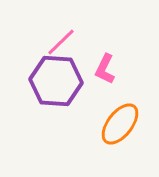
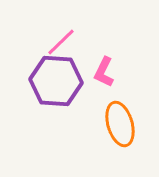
pink L-shape: moved 1 px left, 3 px down
orange ellipse: rotated 54 degrees counterclockwise
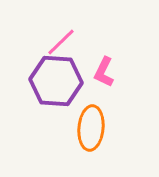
orange ellipse: moved 29 px left, 4 px down; rotated 21 degrees clockwise
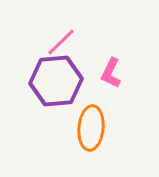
pink L-shape: moved 7 px right, 1 px down
purple hexagon: rotated 9 degrees counterclockwise
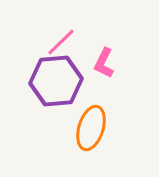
pink L-shape: moved 7 px left, 10 px up
orange ellipse: rotated 12 degrees clockwise
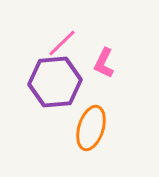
pink line: moved 1 px right, 1 px down
purple hexagon: moved 1 px left, 1 px down
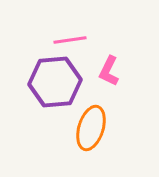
pink line: moved 8 px right, 3 px up; rotated 36 degrees clockwise
pink L-shape: moved 5 px right, 8 px down
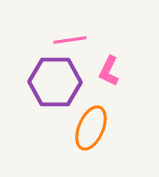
purple hexagon: rotated 6 degrees clockwise
orange ellipse: rotated 6 degrees clockwise
